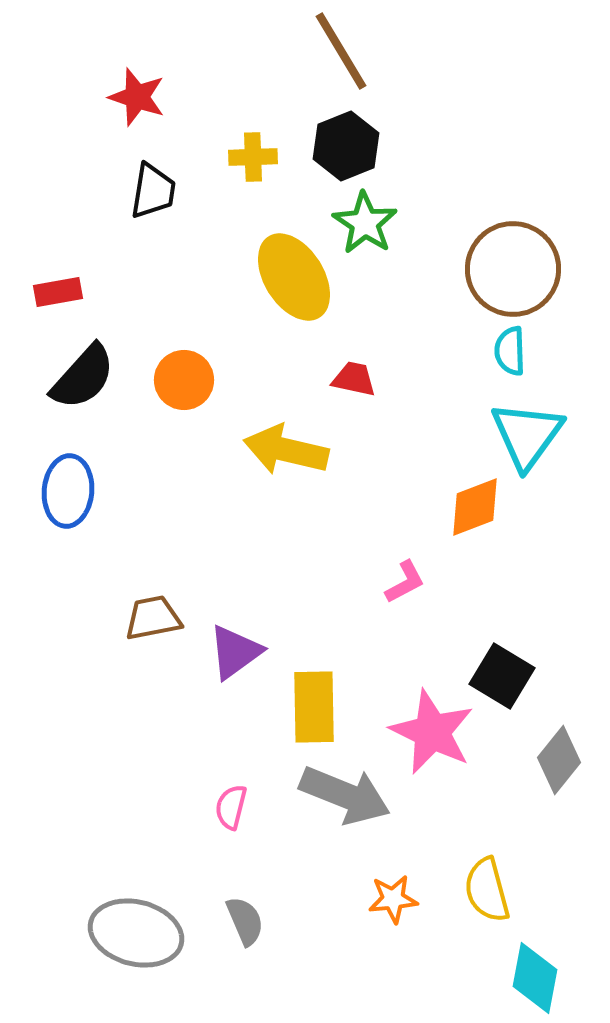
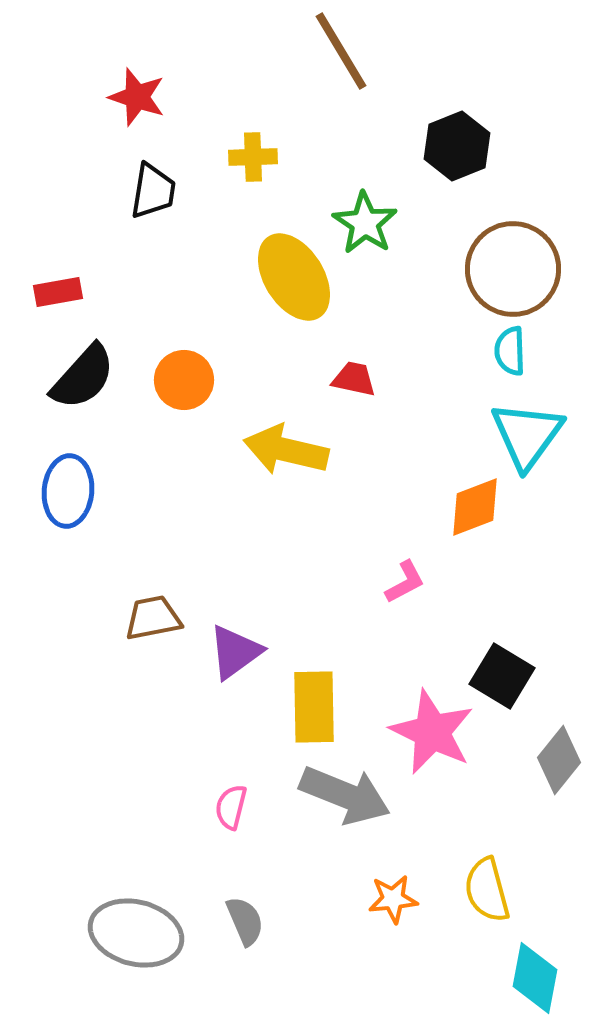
black hexagon: moved 111 px right
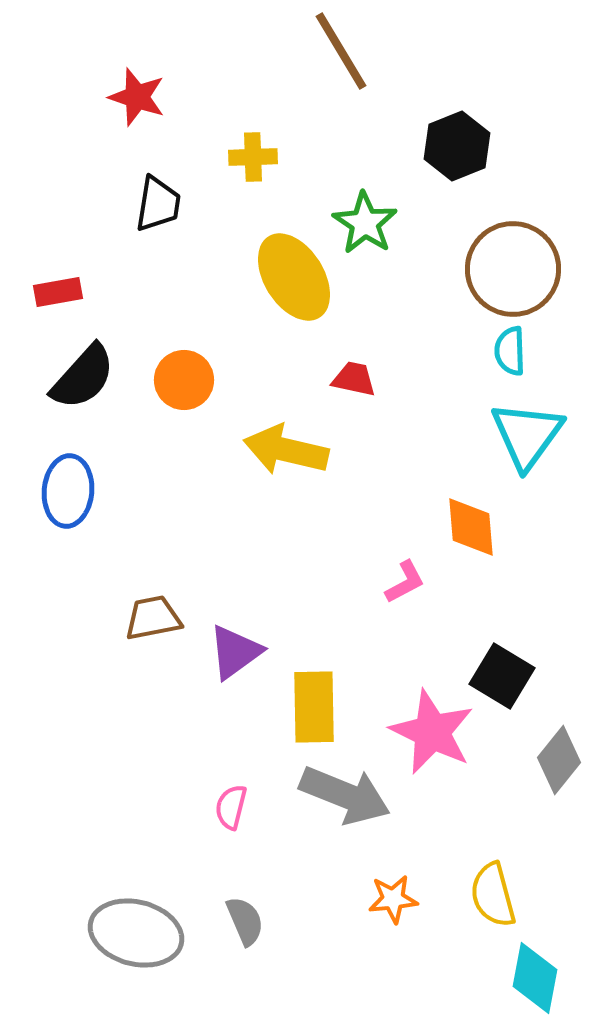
black trapezoid: moved 5 px right, 13 px down
orange diamond: moved 4 px left, 20 px down; rotated 74 degrees counterclockwise
yellow semicircle: moved 6 px right, 5 px down
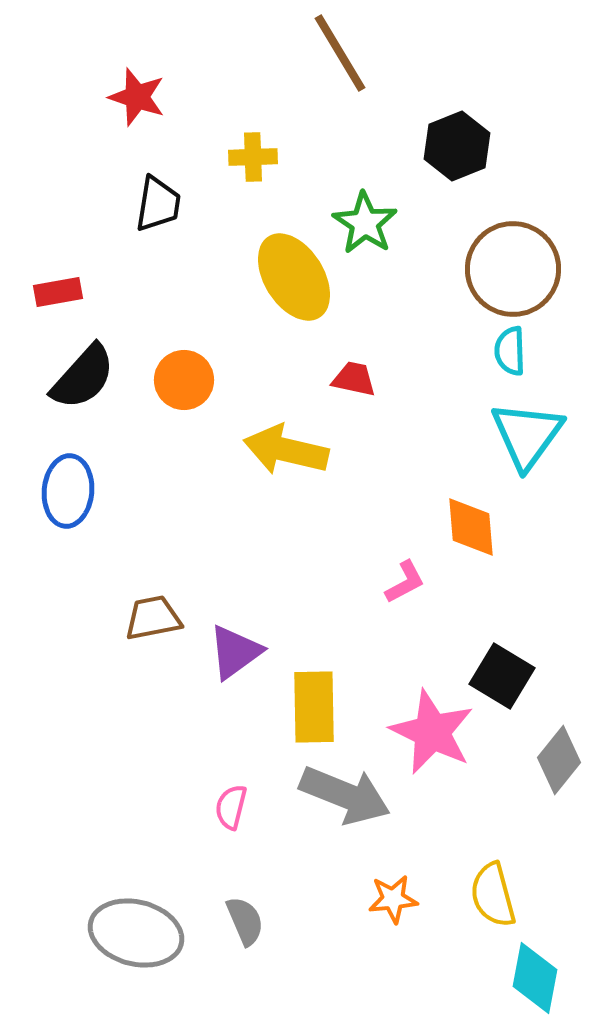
brown line: moved 1 px left, 2 px down
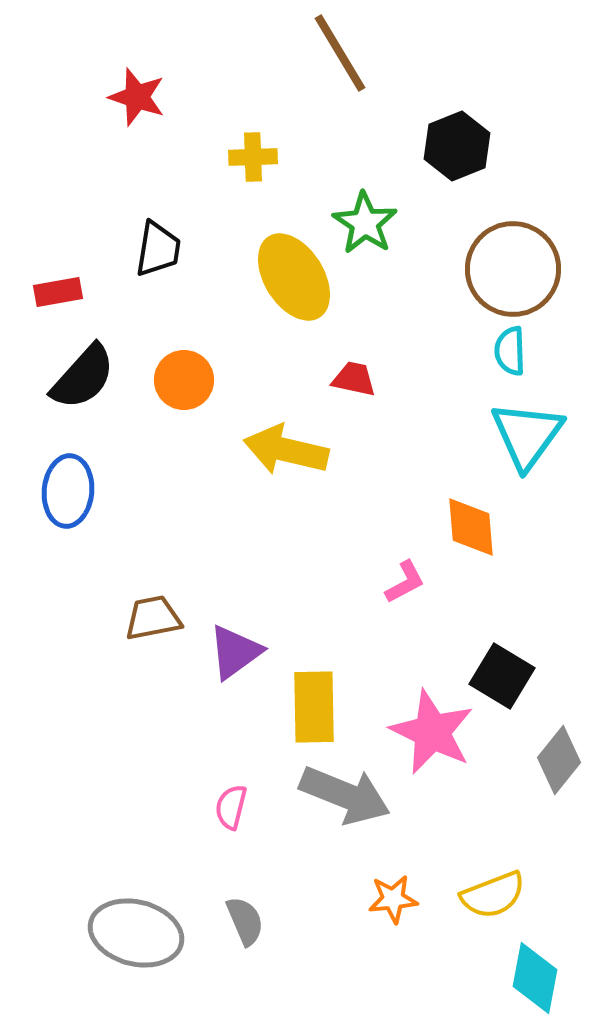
black trapezoid: moved 45 px down
yellow semicircle: rotated 96 degrees counterclockwise
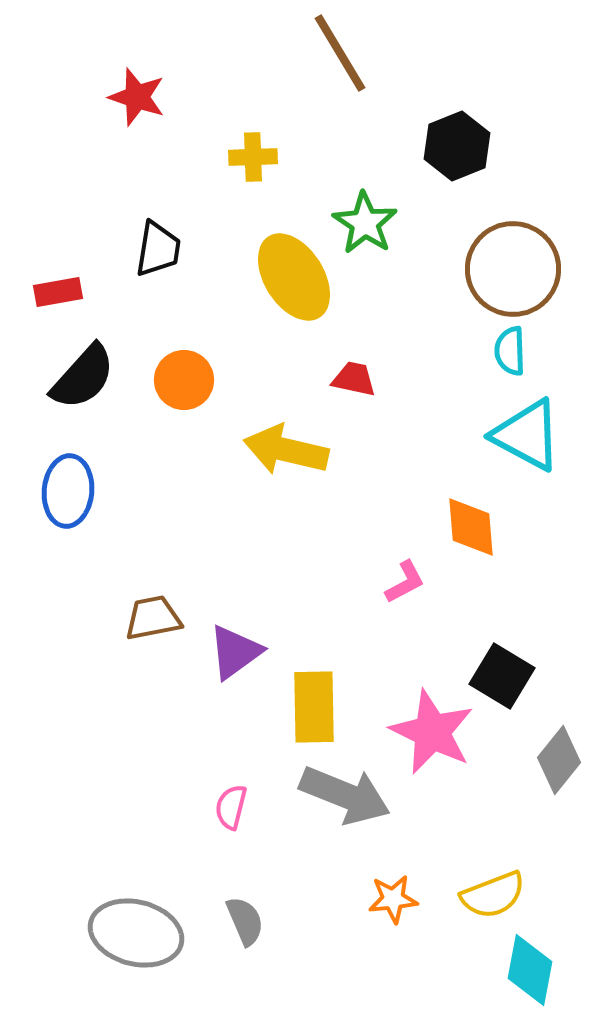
cyan triangle: rotated 38 degrees counterclockwise
cyan diamond: moved 5 px left, 8 px up
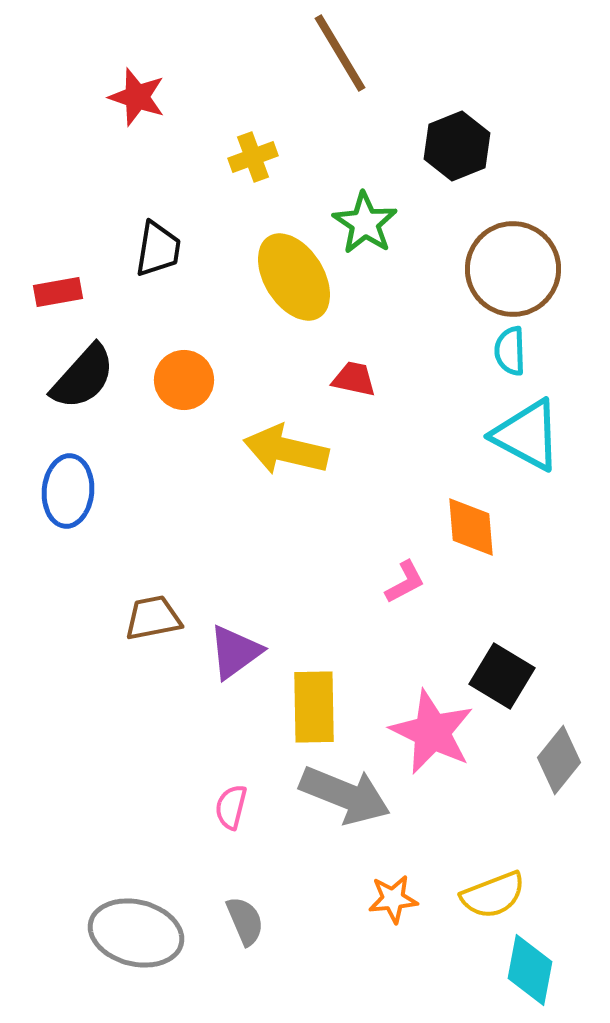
yellow cross: rotated 18 degrees counterclockwise
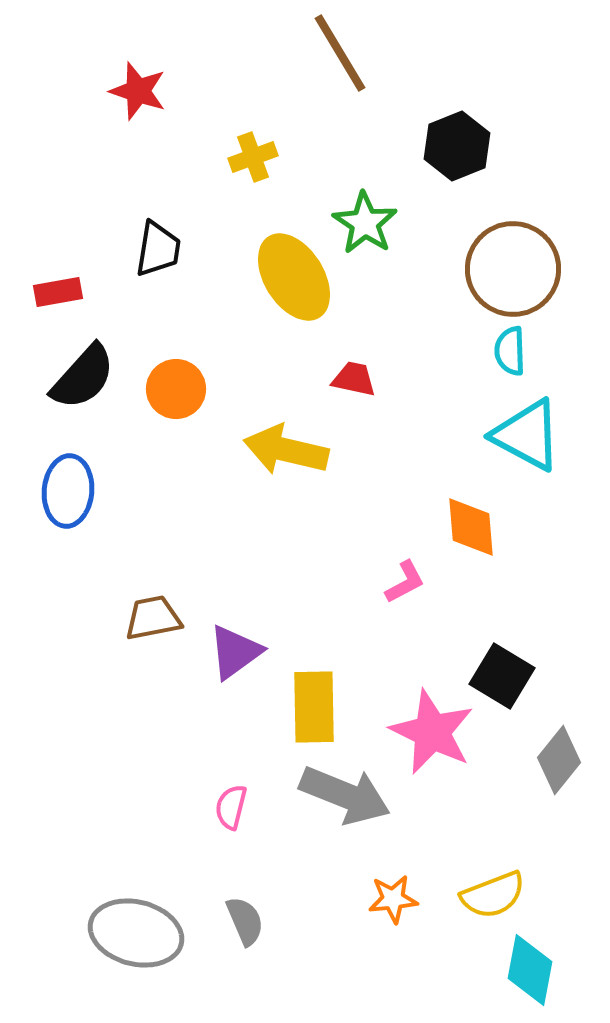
red star: moved 1 px right, 6 px up
orange circle: moved 8 px left, 9 px down
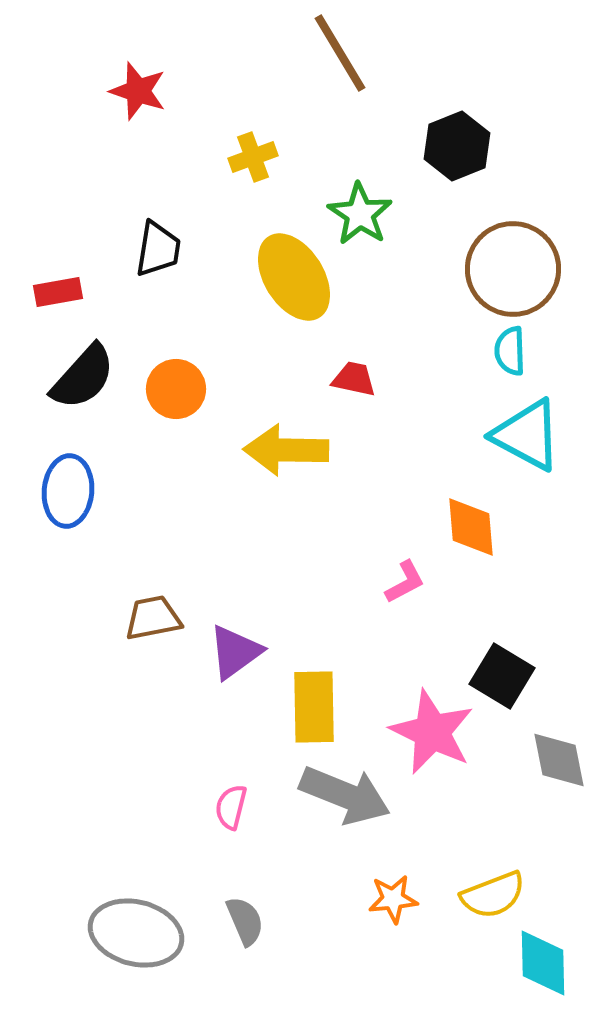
green star: moved 5 px left, 9 px up
yellow arrow: rotated 12 degrees counterclockwise
gray diamond: rotated 50 degrees counterclockwise
cyan diamond: moved 13 px right, 7 px up; rotated 12 degrees counterclockwise
